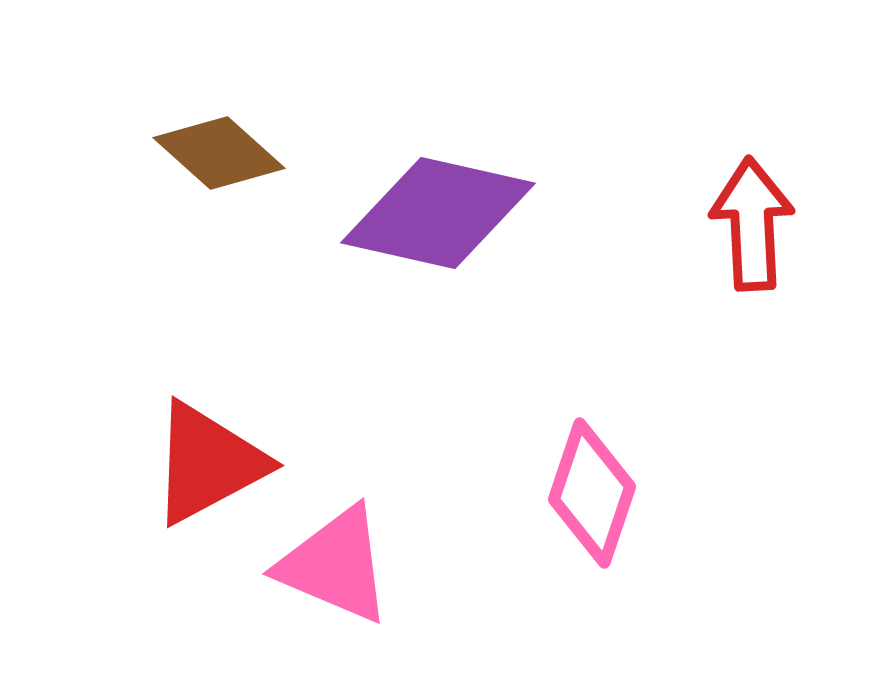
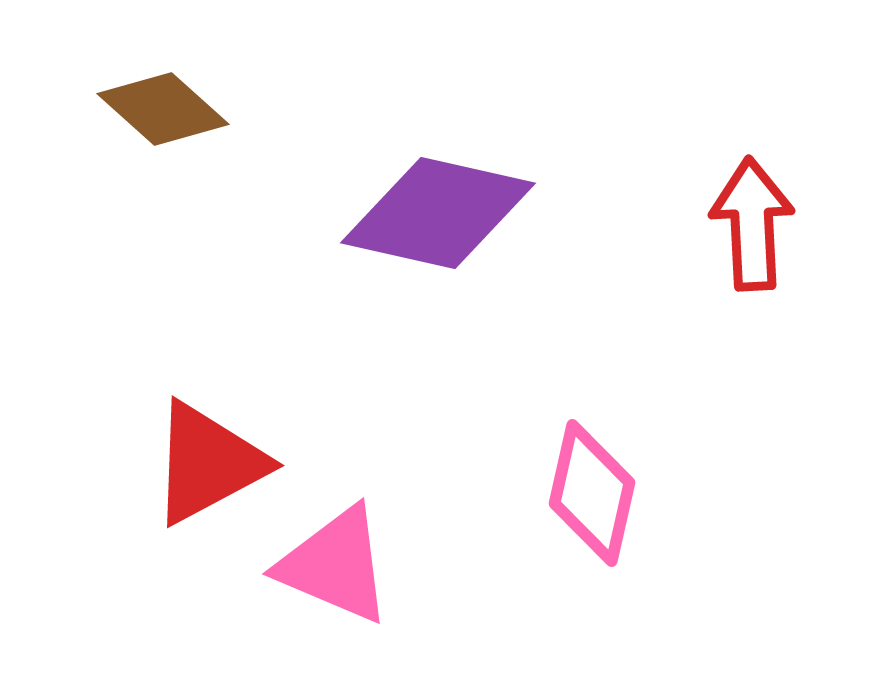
brown diamond: moved 56 px left, 44 px up
pink diamond: rotated 6 degrees counterclockwise
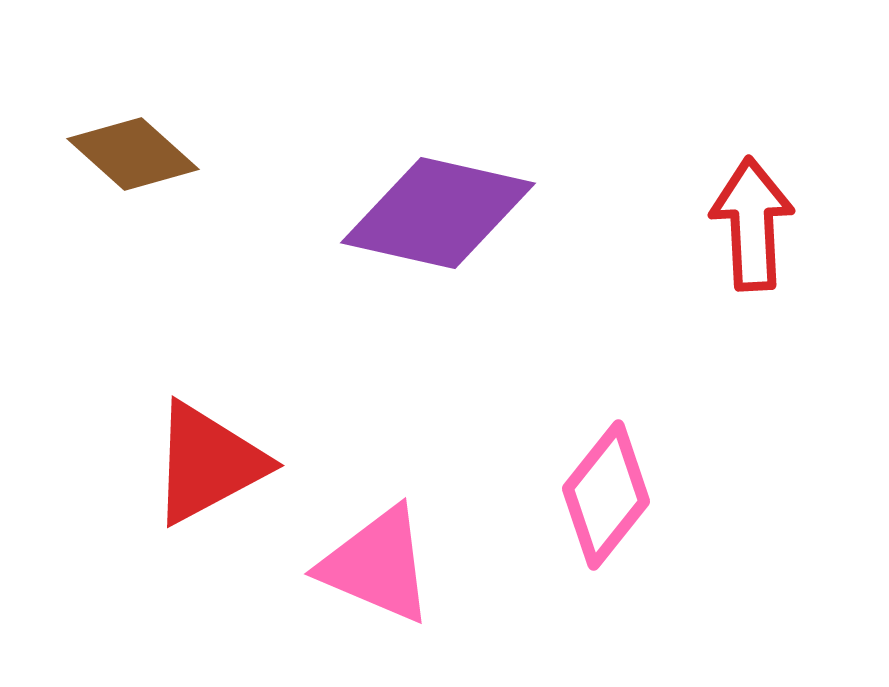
brown diamond: moved 30 px left, 45 px down
pink diamond: moved 14 px right, 2 px down; rotated 26 degrees clockwise
pink triangle: moved 42 px right
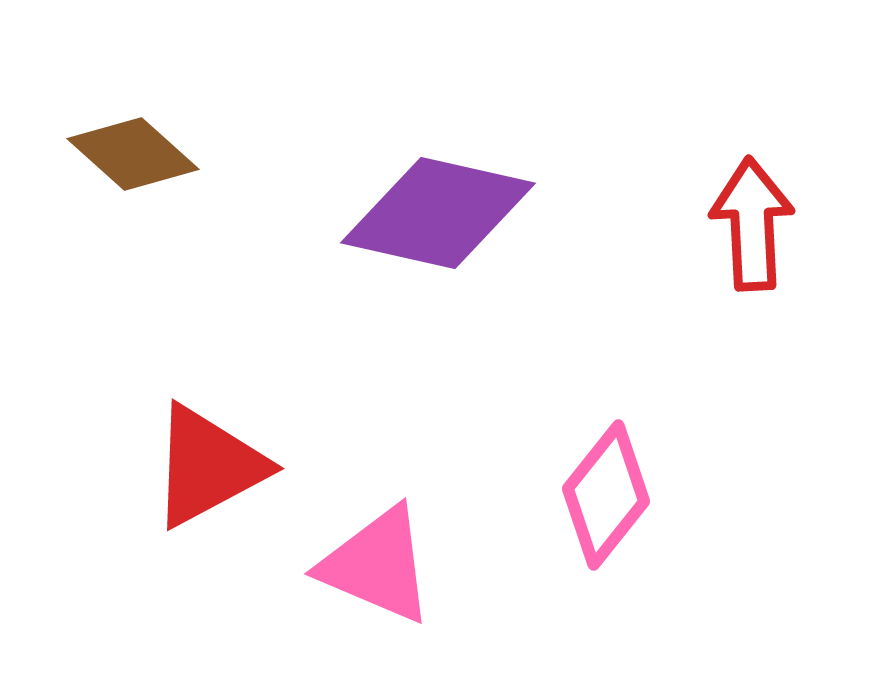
red triangle: moved 3 px down
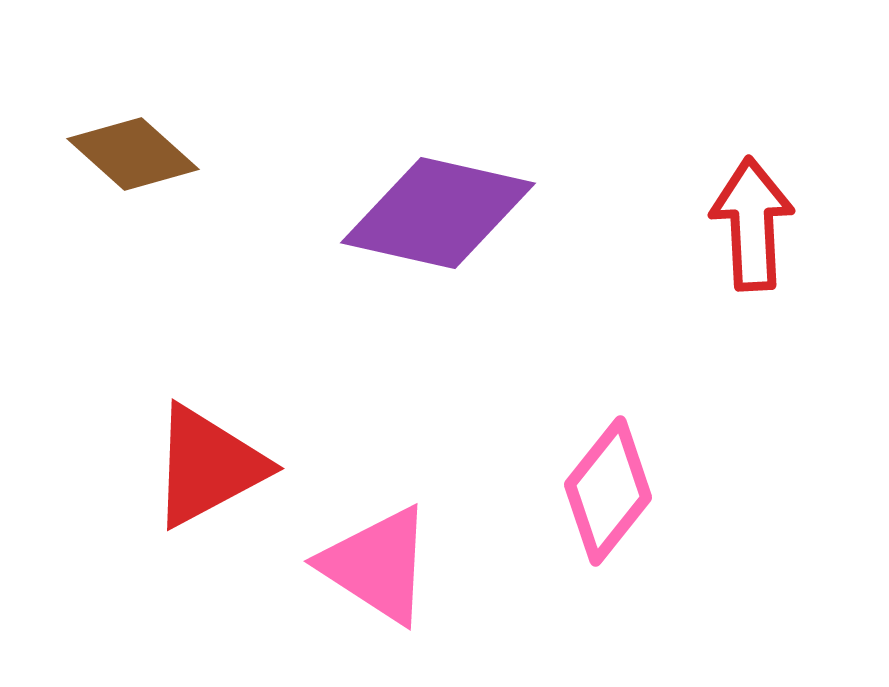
pink diamond: moved 2 px right, 4 px up
pink triangle: rotated 10 degrees clockwise
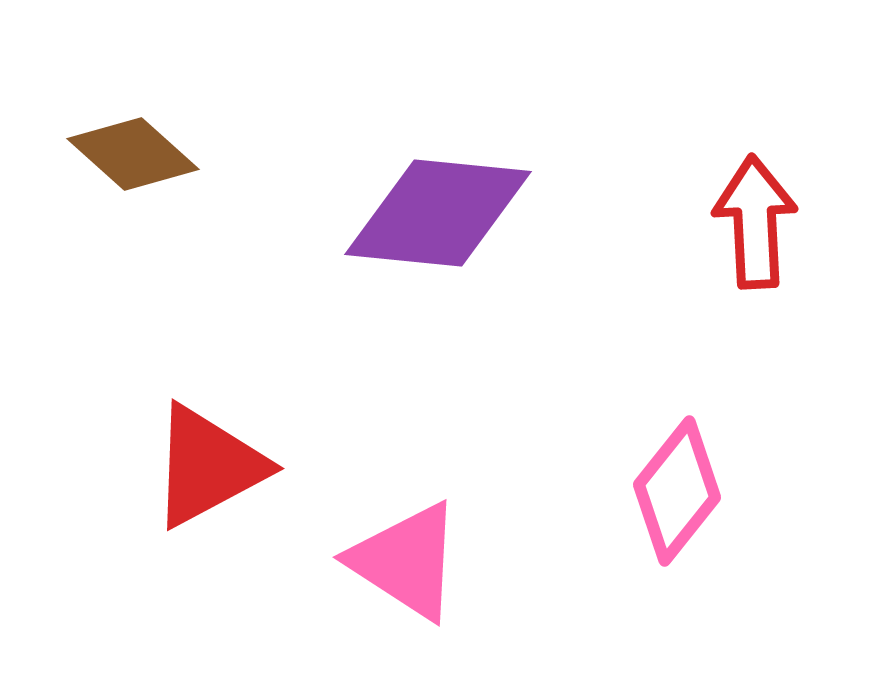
purple diamond: rotated 7 degrees counterclockwise
red arrow: moved 3 px right, 2 px up
pink diamond: moved 69 px right
pink triangle: moved 29 px right, 4 px up
